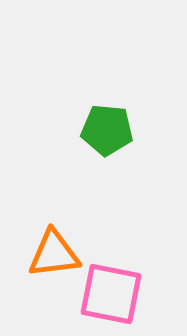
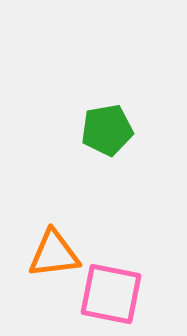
green pentagon: rotated 15 degrees counterclockwise
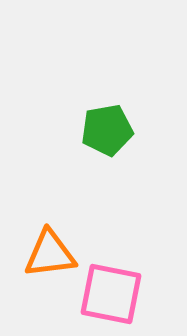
orange triangle: moved 4 px left
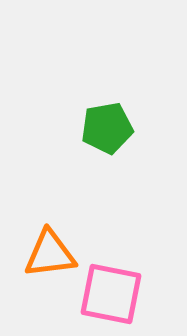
green pentagon: moved 2 px up
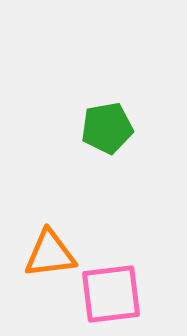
pink square: rotated 18 degrees counterclockwise
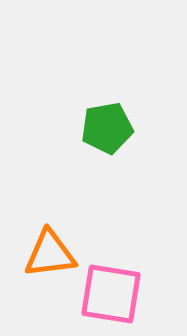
pink square: rotated 16 degrees clockwise
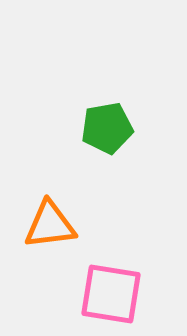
orange triangle: moved 29 px up
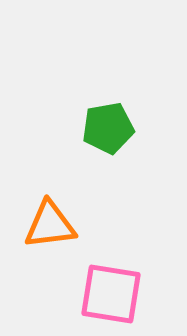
green pentagon: moved 1 px right
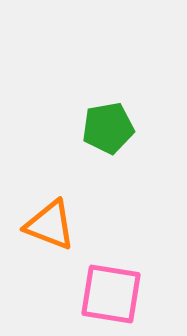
orange triangle: rotated 28 degrees clockwise
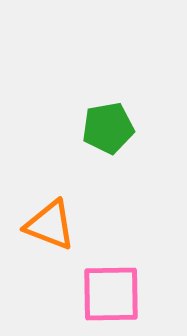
pink square: rotated 10 degrees counterclockwise
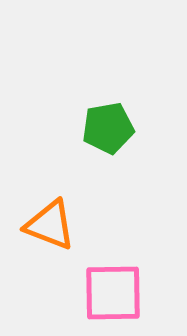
pink square: moved 2 px right, 1 px up
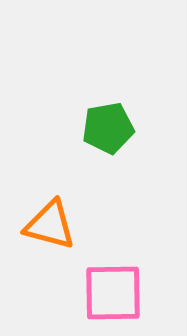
orange triangle: rotated 6 degrees counterclockwise
